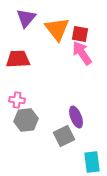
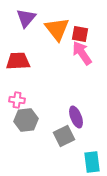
red trapezoid: moved 2 px down
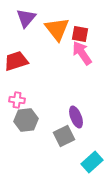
red trapezoid: moved 2 px left; rotated 15 degrees counterclockwise
cyan rectangle: rotated 55 degrees clockwise
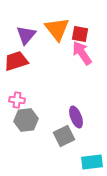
purple triangle: moved 17 px down
cyan rectangle: rotated 35 degrees clockwise
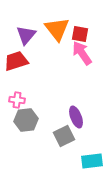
cyan rectangle: moved 1 px up
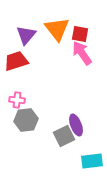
purple ellipse: moved 8 px down
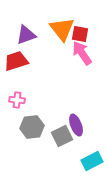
orange triangle: moved 5 px right
purple triangle: rotated 30 degrees clockwise
gray hexagon: moved 6 px right, 7 px down
gray square: moved 2 px left
cyan rectangle: rotated 20 degrees counterclockwise
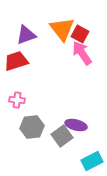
red square: rotated 18 degrees clockwise
purple ellipse: rotated 55 degrees counterclockwise
gray square: rotated 10 degrees counterclockwise
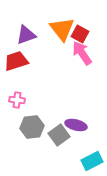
gray square: moved 3 px left, 1 px up
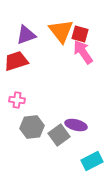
orange triangle: moved 1 px left, 2 px down
red square: rotated 12 degrees counterclockwise
pink arrow: moved 1 px right, 1 px up
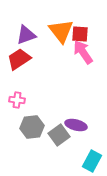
red square: rotated 12 degrees counterclockwise
red trapezoid: moved 3 px right, 2 px up; rotated 15 degrees counterclockwise
cyan rectangle: rotated 35 degrees counterclockwise
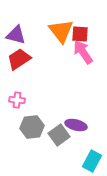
purple triangle: moved 10 px left; rotated 35 degrees clockwise
